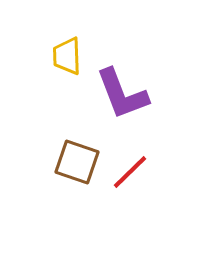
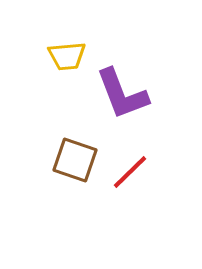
yellow trapezoid: rotated 93 degrees counterclockwise
brown square: moved 2 px left, 2 px up
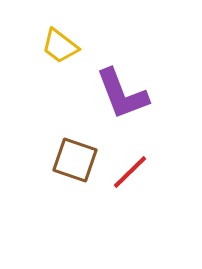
yellow trapezoid: moved 7 px left, 10 px up; rotated 42 degrees clockwise
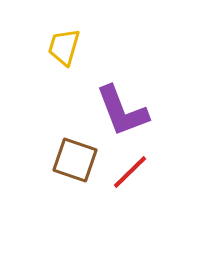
yellow trapezoid: moved 4 px right, 1 px down; rotated 69 degrees clockwise
purple L-shape: moved 17 px down
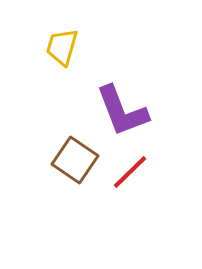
yellow trapezoid: moved 2 px left
brown square: rotated 15 degrees clockwise
